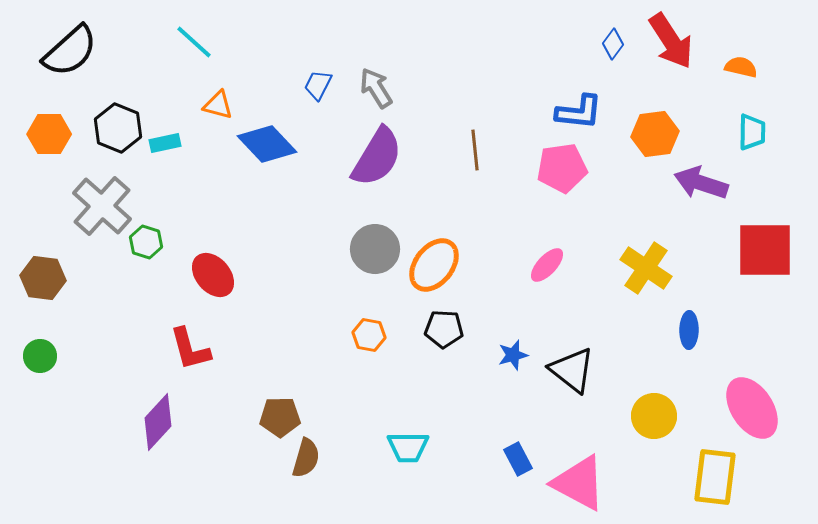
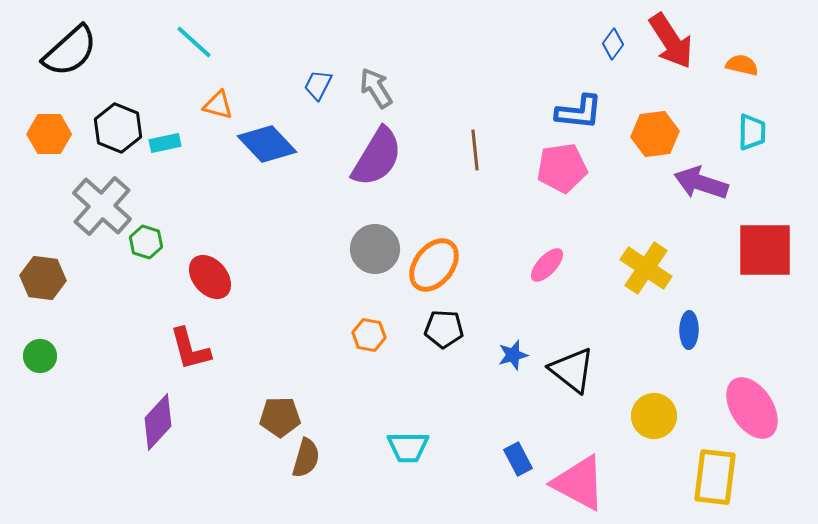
orange semicircle at (741, 67): moved 1 px right, 2 px up
red ellipse at (213, 275): moved 3 px left, 2 px down
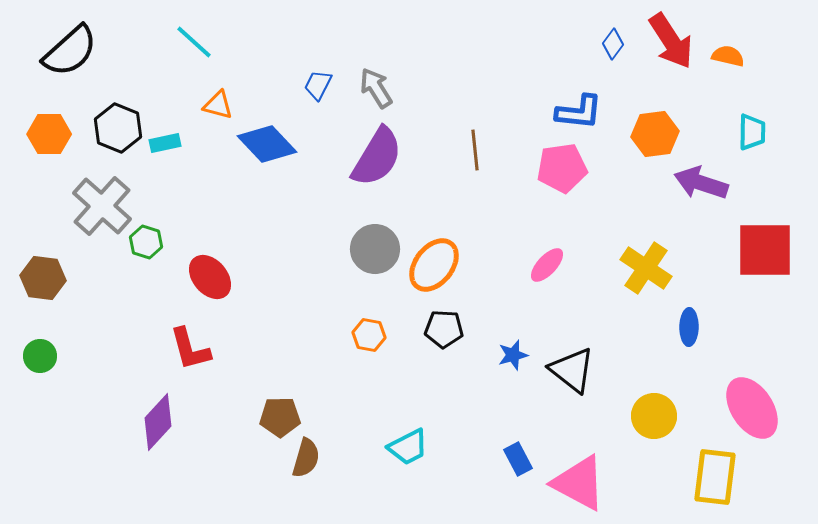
orange semicircle at (742, 65): moved 14 px left, 9 px up
blue ellipse at (689, 330): moved 3 px up
cyan trapezoid at (408, 447): rotated 27 degrees counterclockwise
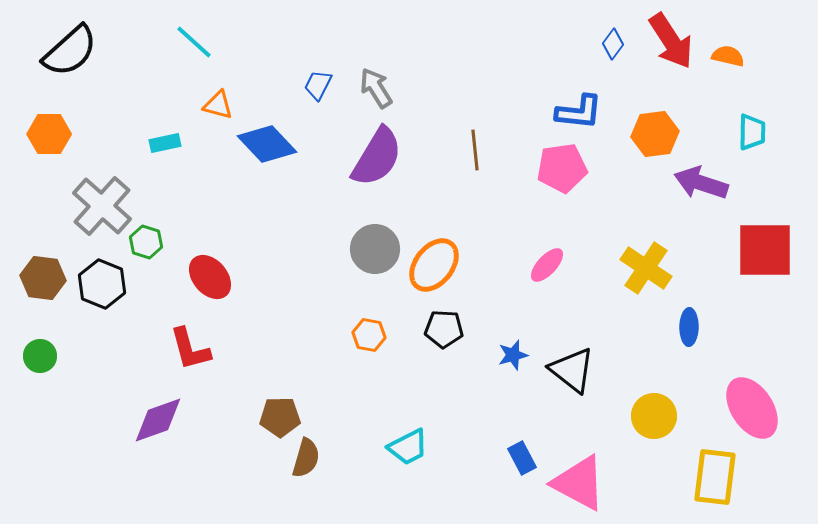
black hexagon at (118, 128): moved 16 px left, 156 px down
purple diamond at (158, 422): moved 2 px up; rotated 28 degrees clockwise
blue rectangle at (518, 459): moved 4 px right, 1 px up
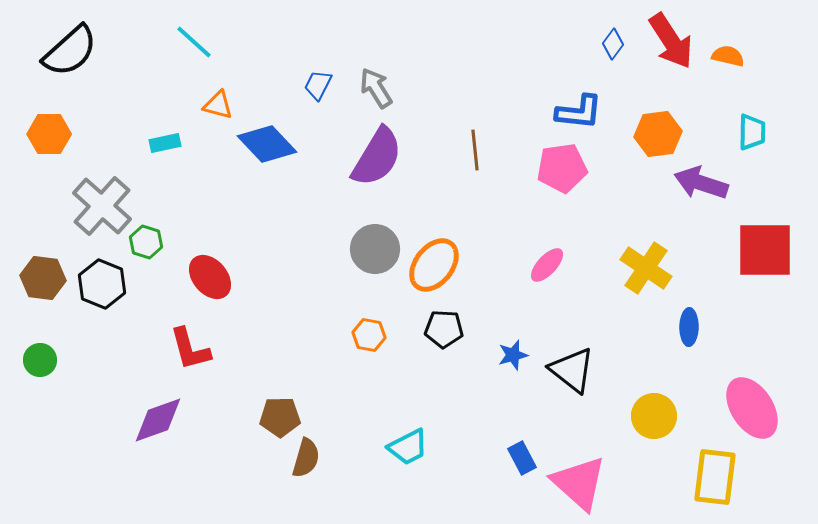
orange hexagon at (655, 134): moved 3 px right
green circle at (40, 356): moved 4 px down
pink triangle at (579, 483): rotated 14 degrees clockwise
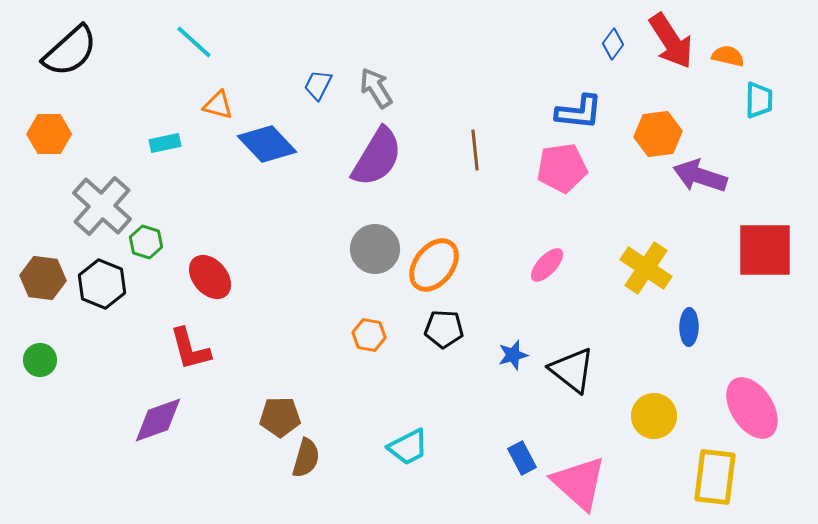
cyan trapezoid at (752, 132): moved 7 px right, 32 px up
purple arrow at (701, 183): moved 1 px left, 7 px up
